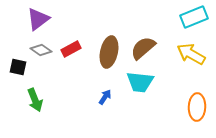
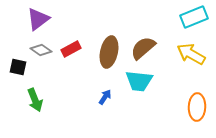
cyan trapezoid: moved 1 px left, 1 px up
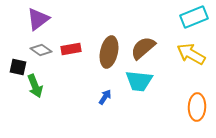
red rectangle: rotated 18 degrees clockwise
green arrow: moved 14 px up
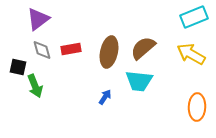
gray diamond: moved 1 px right; rotated 40 degrees clockwise
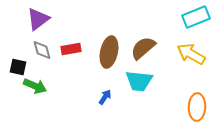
cyan rectangle: moved 2 px right
green arrow: rotated 45 degrees counterclockwise
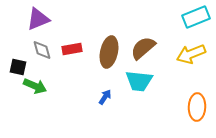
purple triangle: rotated 15 degrees clockwise
red rectangle: moved 1 px right
yellow arrow: rotated 52 degrees counterclockwise
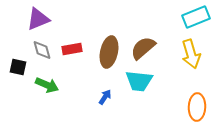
yellow arrow: rotated 84 degrees counterclockwise
green arrow: moved 12 px right, 1 px up
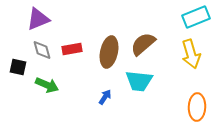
brown semicircle: moved 4 px up
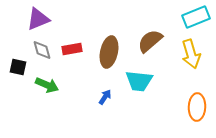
brown semicircle: moved 7 px right, 3 px up
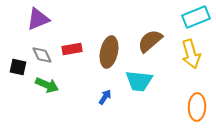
gray diamond: moved 5 px down; rotated 10 degrees counterclockwise
